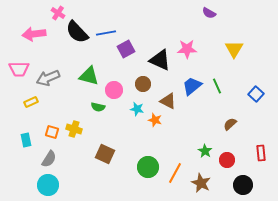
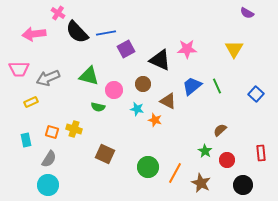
purple semicircle: moved 38 px right
brown semicircle: moved 10 px left, 6 px down
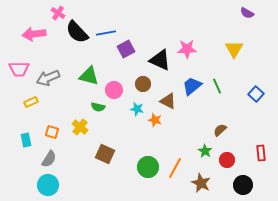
yellow cross: moved 6 px right, 2 px up; rotated 21 degrees clockwise
orange line: moved 5 px up
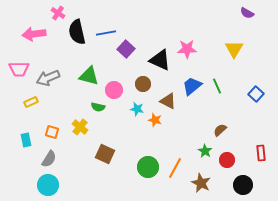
black semicircle: rotated 30 degrees clockwise
purple square: rotated 18 degrees counterclockwise
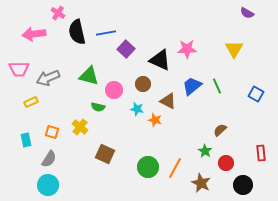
blue square: rotated 14 degrees counterclockwise
red circle: moved 1 px left, 3 px down
